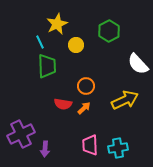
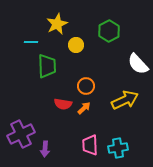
cyan line: moved 9 px left; rotated 64 degrees counterclockwise
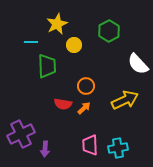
yellow circle: moved 2 px left
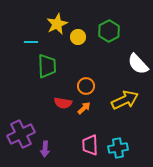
yellow circle: moved 4 px right, 8 px up
red semicircle: moved 1 px up
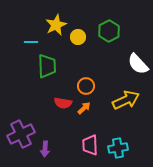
yellow star: moved 1 px left, 1 px down
yellow arrow: moved 1 px right
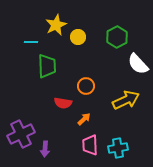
green hexagon: moved 8 px right, 6 px down
orange arrow: moved 11 px down
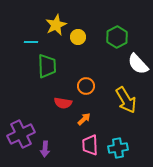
yellow arrow: rotated 84 degrees clockwise
